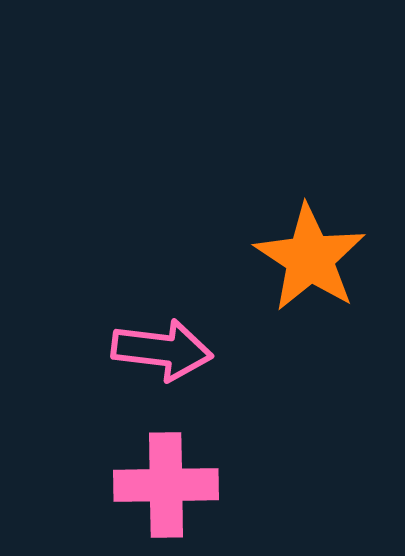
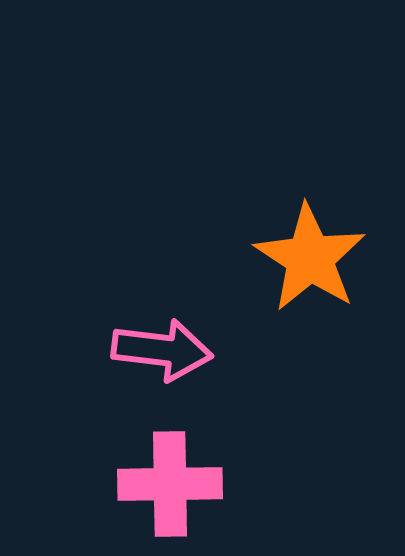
pink cross: moved 4 px right, 1 px up
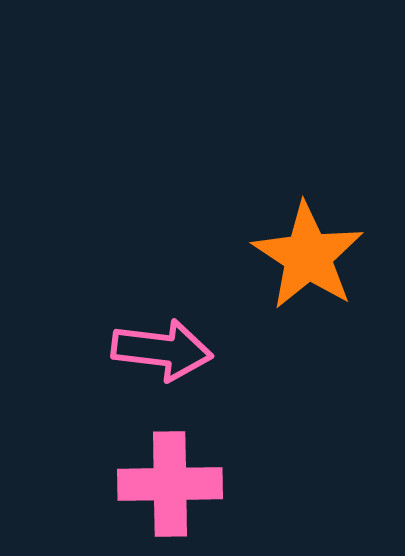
orange star: moved 2 px left, 2 px up
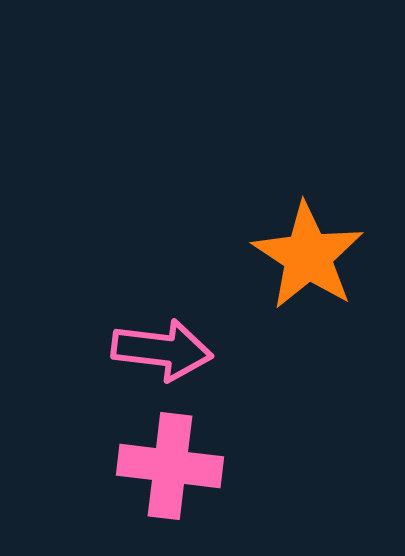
pink cross: moved 18 px up; rotated 8 degrees clockwise
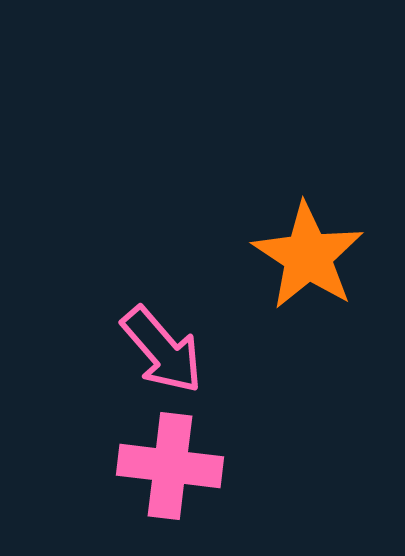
pink arrow: rotated 42 degrees clockwise
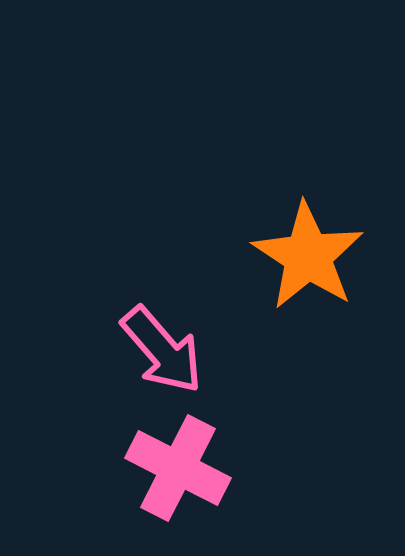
pink cross: moved 8 px right, 2 px down; rotated 20 degrees clockwise
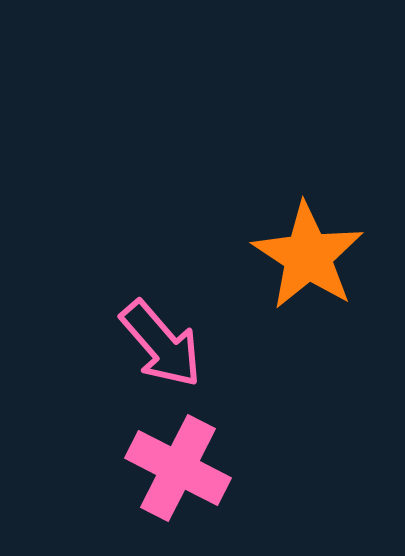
pink arrow: moved 1 px left, 6 px up
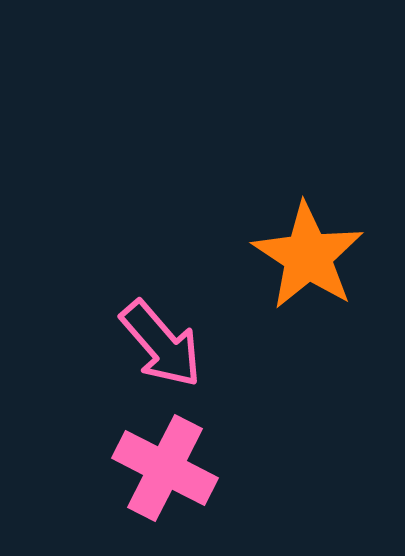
pink cross: moved 13 px left
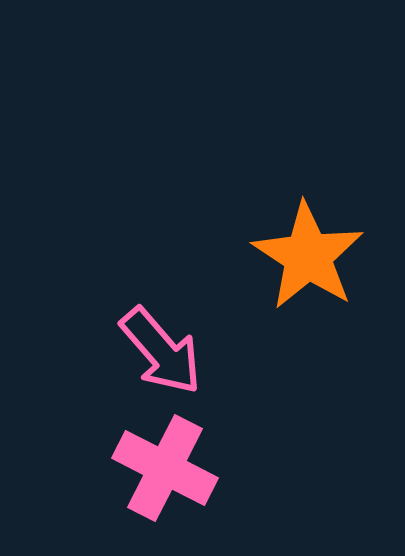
pink arrow: moved 7 px down
